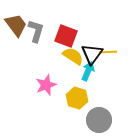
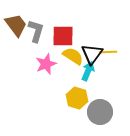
red square: moved 3 px left; rotated 20 degrees counterclockwise
pink star: moved 21 px up
gray circle: moved 1 px right, 8 px up
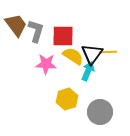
pink star: rotated 25 degrees clockwise
yellow hexagon: moved 10 px left, 1 px down; rotated 25 degrees clockwise
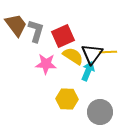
red square: rotated 25 degrees counterclockwise
yellow hexagon: rotated 20 degrees clockwise
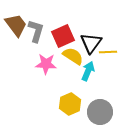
black triangle: moved 1 px left, 11 px up
yellow hexagon: moved 3 px right, 5 px down; rotated 25 degrees counterclockwise
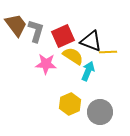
black triangle: moved 2 px up; rotated 45 degrees counterclockwise
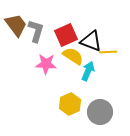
red square: moved 3 px right, 1 px up
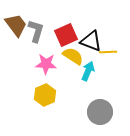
yellow hexagon: moved 25 px left, 9 px up
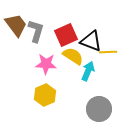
gray circle: moved 1 px left, 3 px up
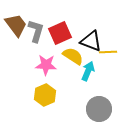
red square: moved 6 px left, 2 px up
pink star: moved 1 px down
